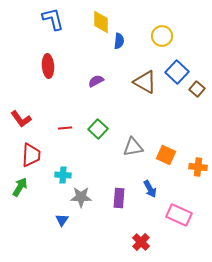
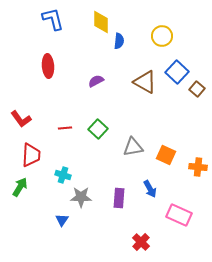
cyan cross: rotated 14 degrees clockwise
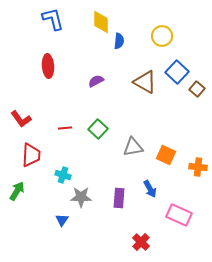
green arrow: moved 3 px left, 4 px down
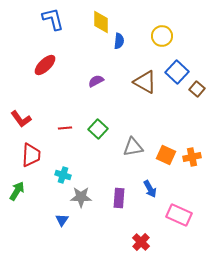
red ellipse: moved 3 px left, 1 px up; rotated 50 degrees clockwise
orange cross: moved 6 px left, 10 px up; rotated 18 degrees counterclockwise
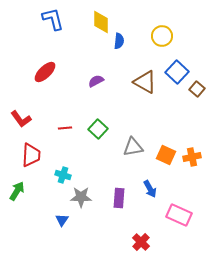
red ellipse: moved 7 px down
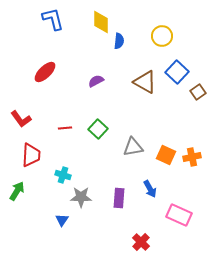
brown square: moved 1 px right, 3 px down; rotated 14 degrees clockwise
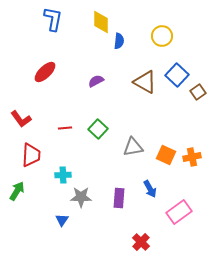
blue L-shape: rotated 25 degrees clockwise
blue square: moved 3 px down
cyan cross: rotated 21 degrees counterclockwise
pink rectangle: moved 3 px up; rotated 60 degrees counterclockwise
